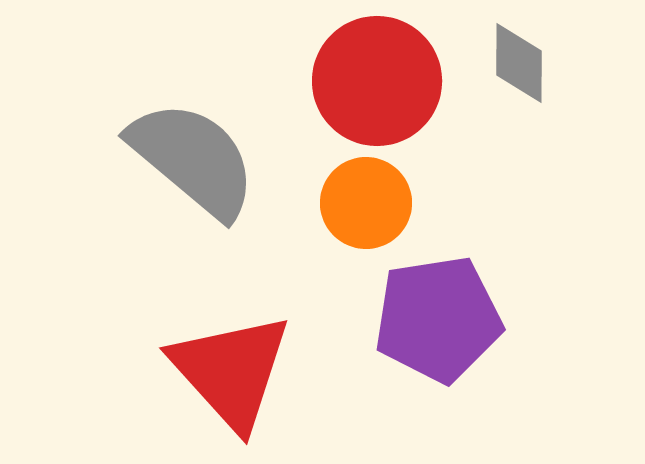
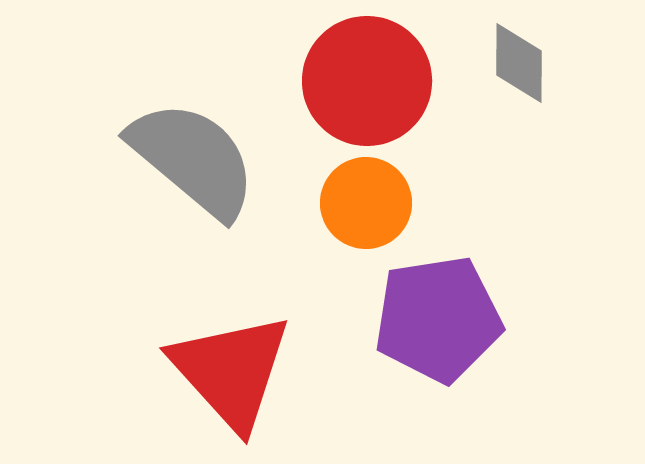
red circle: moved 10 px left
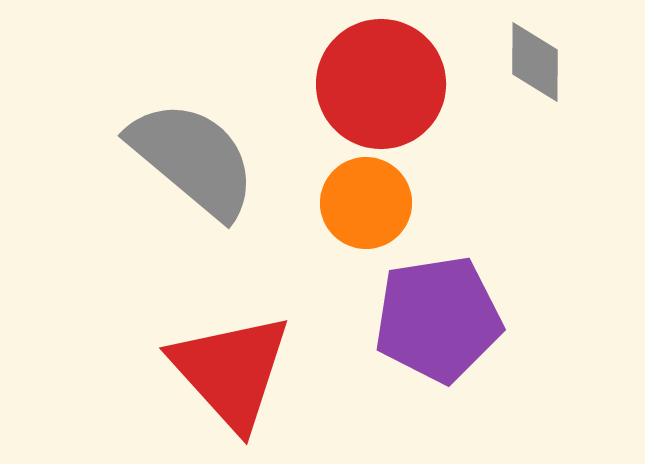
gray diamond: moved 16 px right, 1 px up
red circle: moved 14 px right, 3 px down
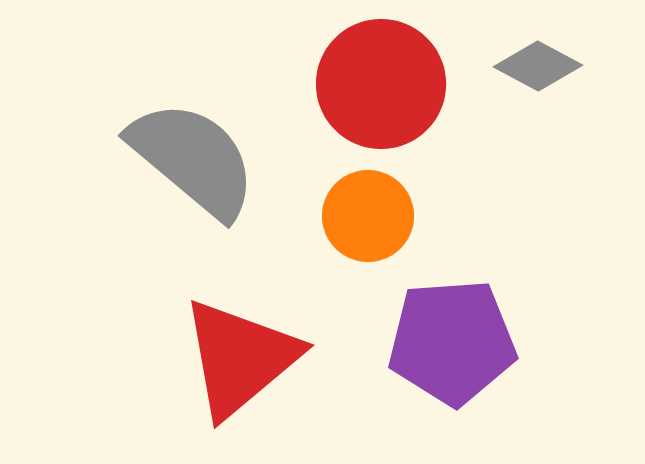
gray diamond: moved 3 px right, 4 px down; rotated 62 degrees counterclockwise
orange circle: moved 2 px right, 13 px down
purple pentagon: moved 14 px right, 23 px down; rotated 5 degrees clockwise
red triangle: moved 9 px right, 13 px up; rotated 32 degrees clockwise
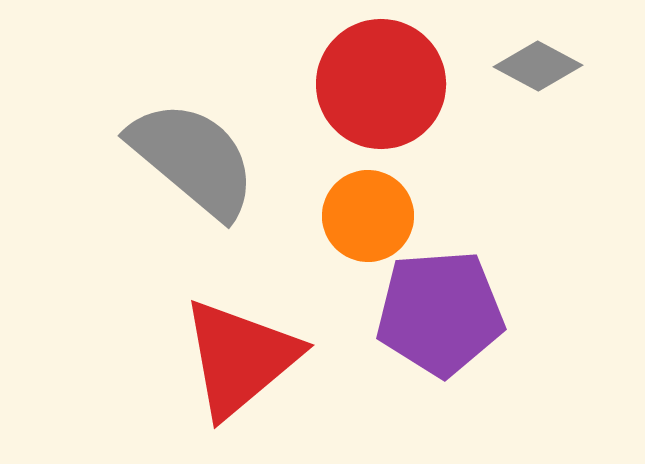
purple pentagon: moved 12 px left, 29 px up
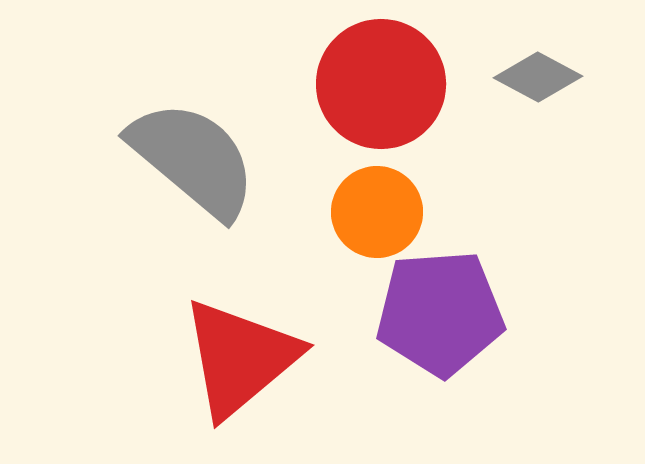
gray diamond: moved 11 px down
orange circle: moved 9 px right, 4 px up
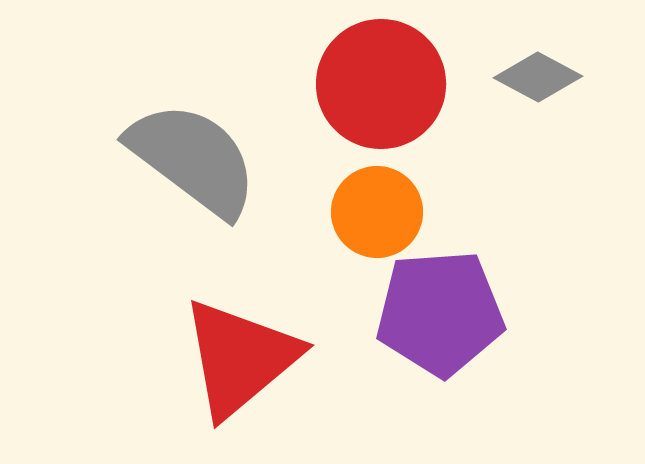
gray semicircle: rotated 3 degrees counterclockwise
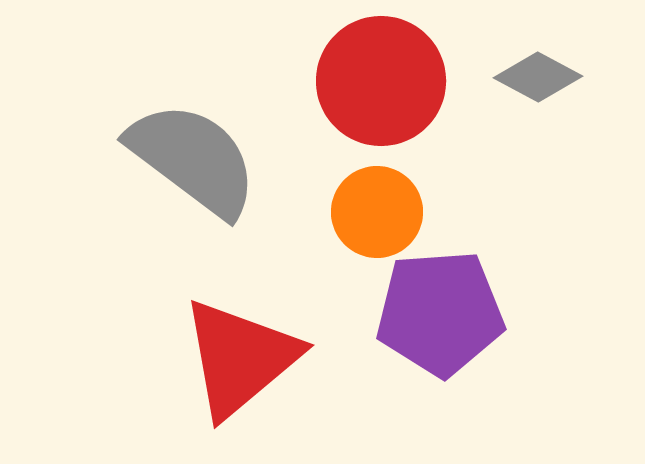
red circle: moved 3 px up
